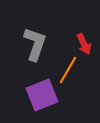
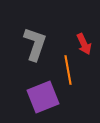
orange line: rotated 40 degrees counterclockwise
purple square: moved 1 px right, 2 px down
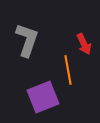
gray L-shape: moved 8 px left, 4 px up
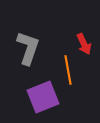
gray L-shape: moved 1 px right, 8 px down
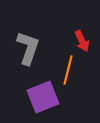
red arrow: moved 2 px left, 3 px up
orange line: rotated 24 degrees clockwise
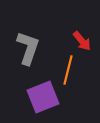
red arrow: rotated 15 degrees counterclockwise
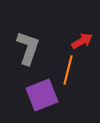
red arrow: rotated 80 degrees counterclockwise
purple square: moved 1 px left, 2 px up
